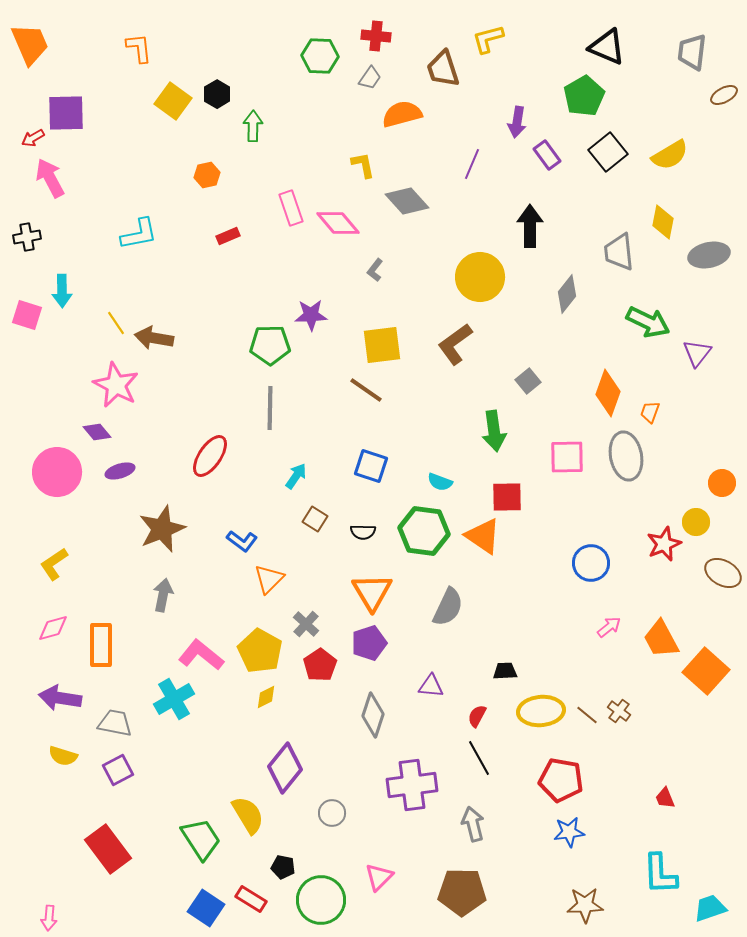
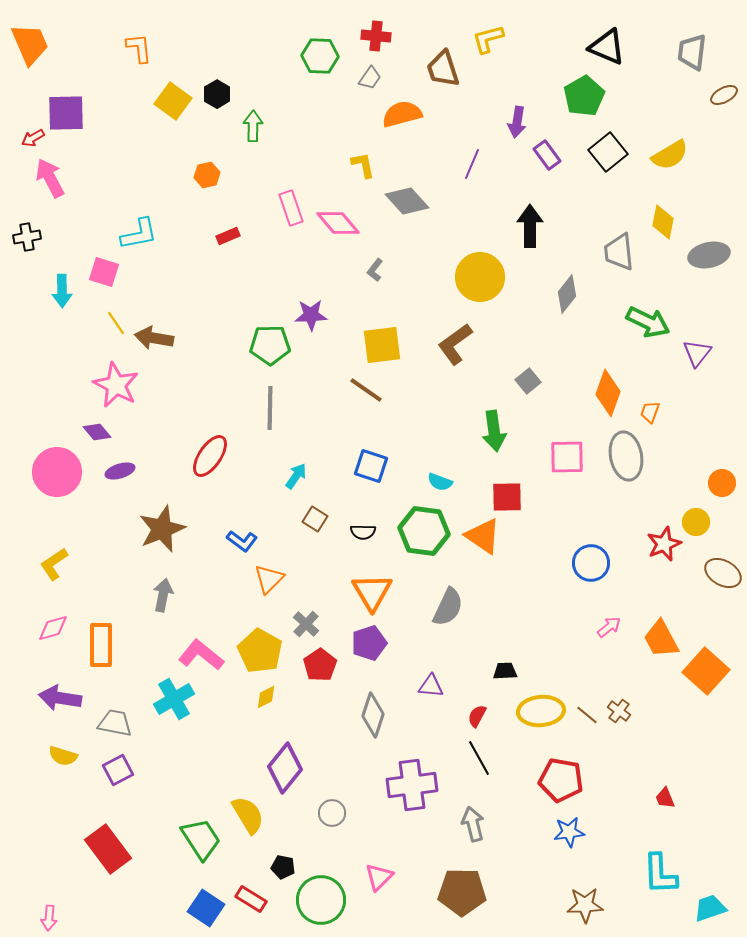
pink square at (27, 315): moved 77 px right, 43 px up
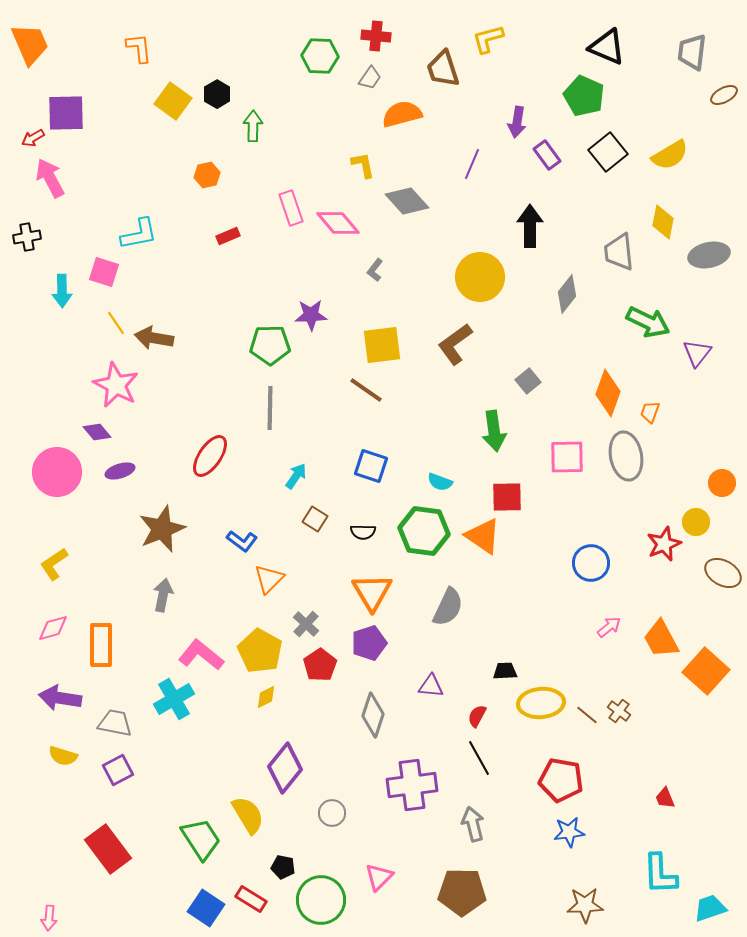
green pentagon at (584, 96): rotated 18 degrees counterclockwise
yellow ellipse at (541, 711): moved 8 px up
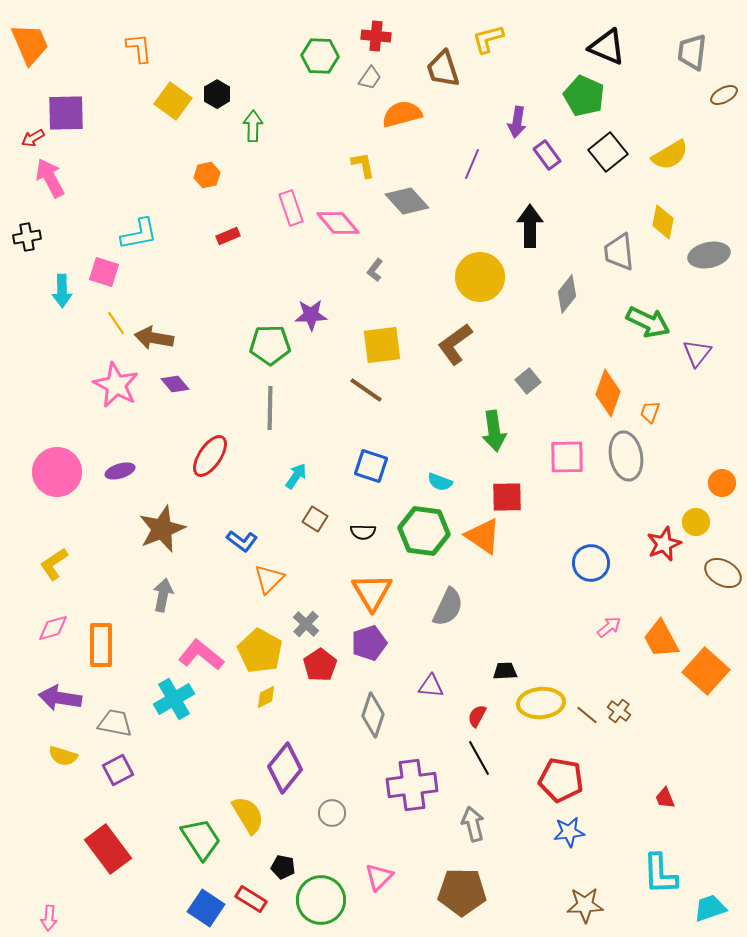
purple diamond at (97, 432): moved 78 px right, 48 px up
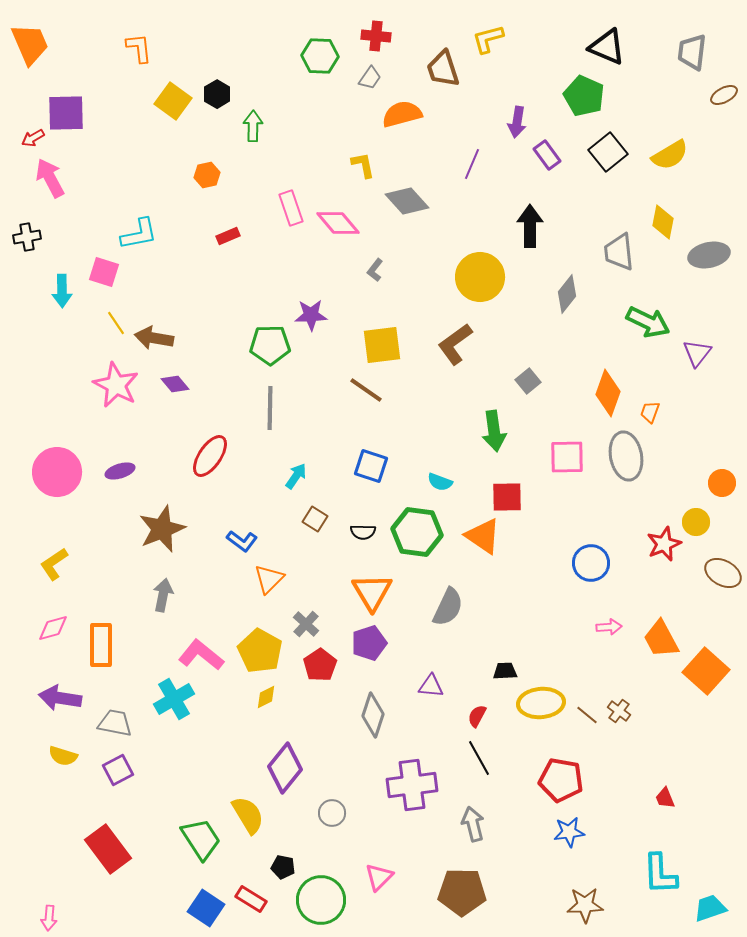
green hexagon at (424, 531): moved 7 px left, 1 px down
pink arrow at (609, 627): rotated 35 degrees clockwise
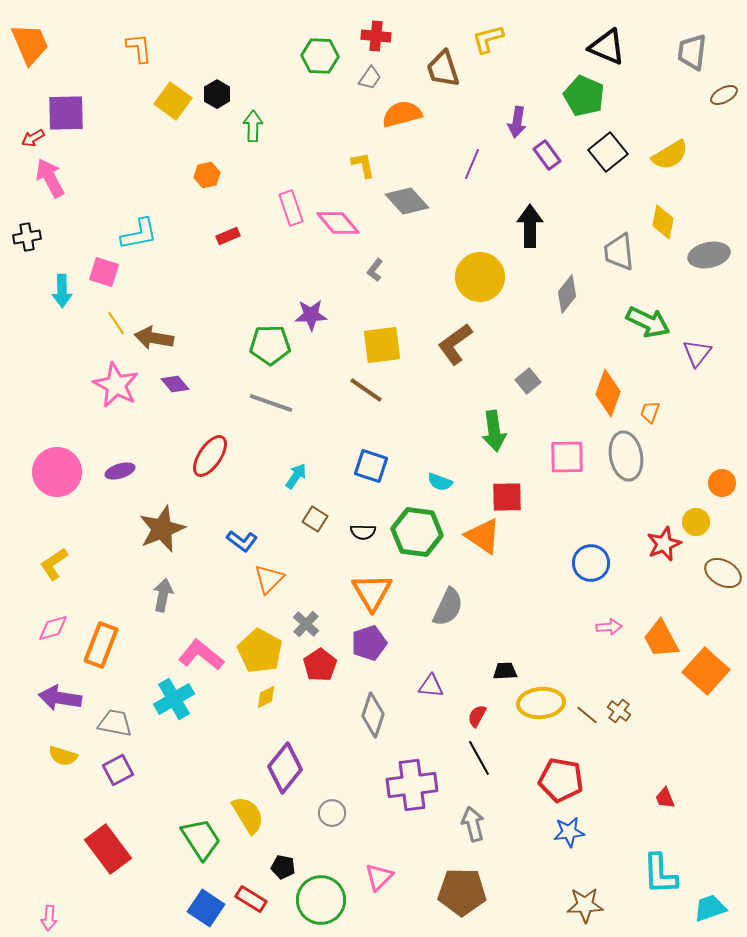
gray line at (270, 408): moved 1 px right, 5 px up; rotated 72 degrees counterclockwise
orange rectangle at (101, 645): rotated 21 degrees clockwise
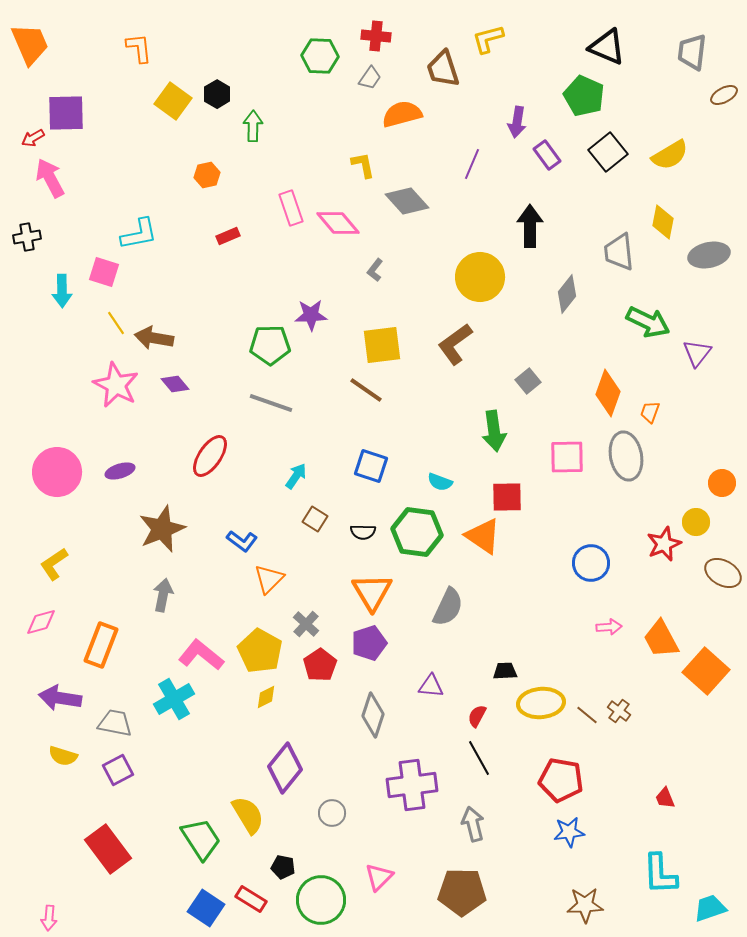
pink diamond at (53, 628): moved 12 px left, 6 px up
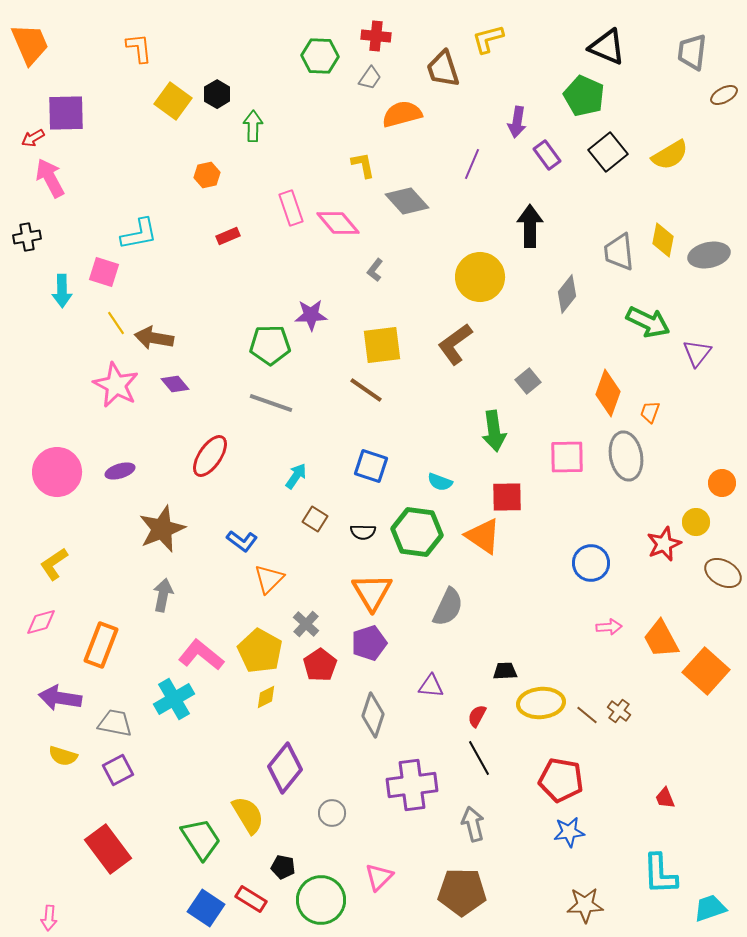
yellow diamond at (663, 222): moved 18 px down
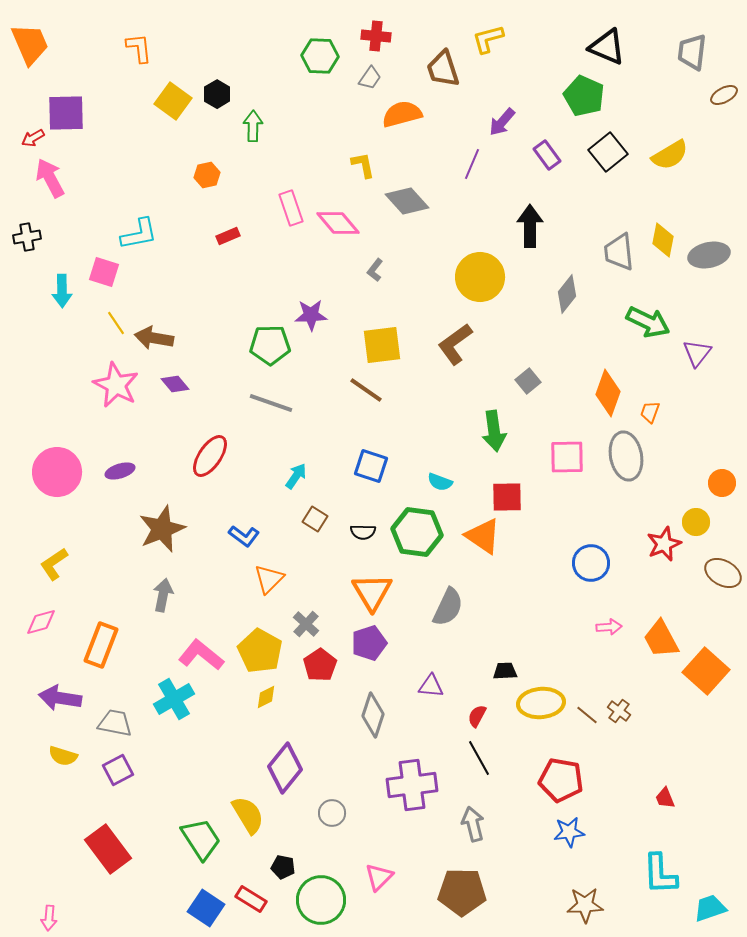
purple arrow at (517, 122): moved 15 px left; rotated 32 degrees clockwise
blue L-shape at (242, 541): moved 2 px right, 5 px up
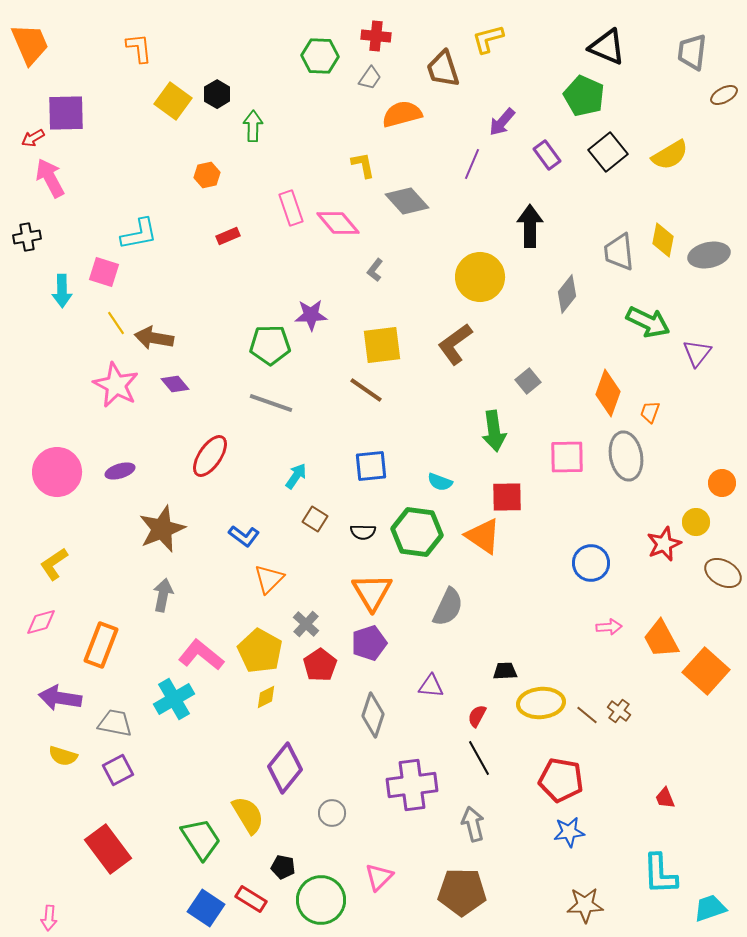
blue square at (371, 466): rotated 24 degrees counterclockwise
